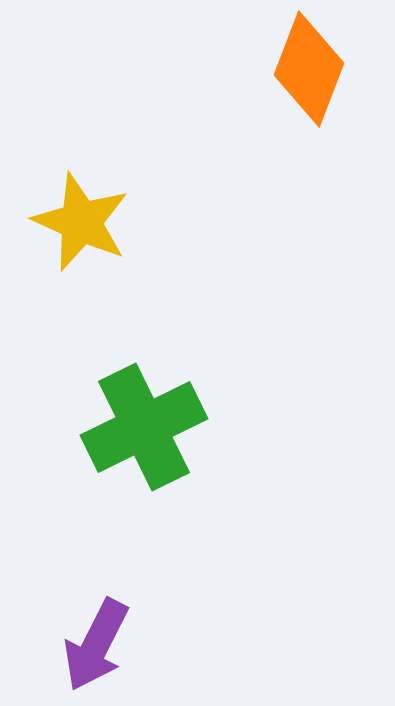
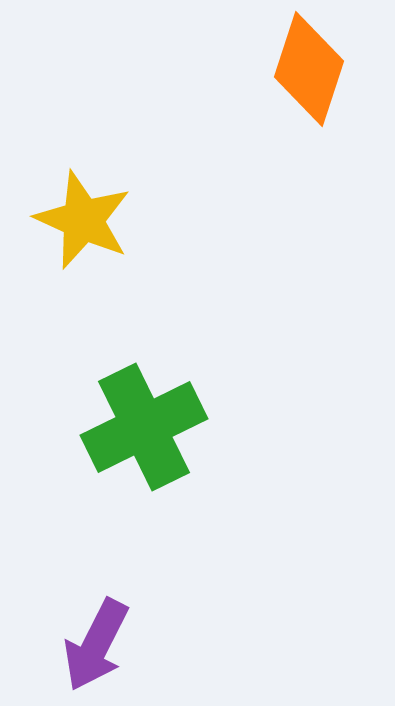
orange diamond: rotated 3 degrees counterclockwise
yellow star: moved 2 px right, 2 px up
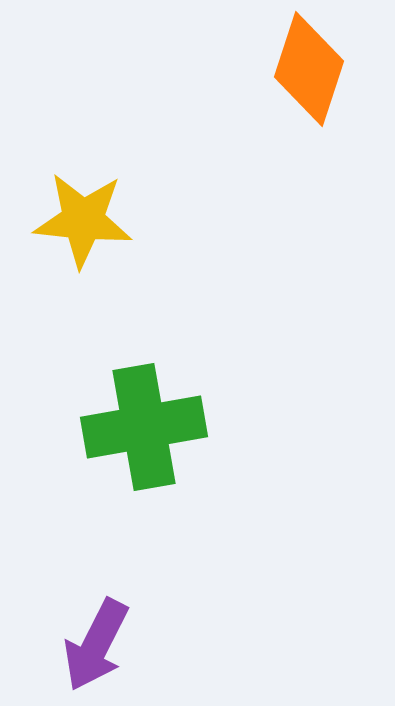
yellow star: rotated 18 degrees counterclockwise
green cross: rotated 16 degrees clockwise
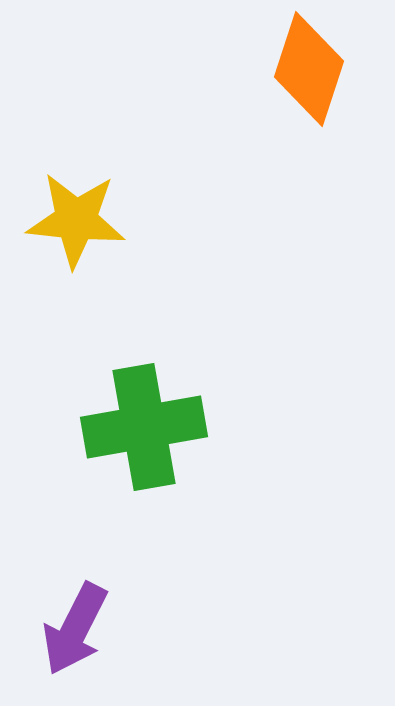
yellow star: moved 7 px left
purple arrow: moved 21 px left, 16 px up
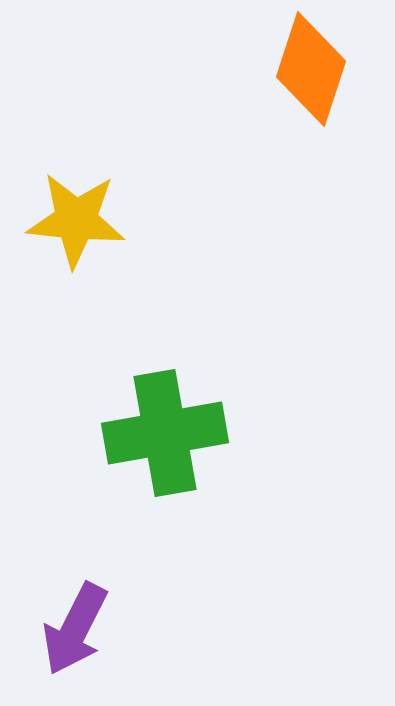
orange diamond: moved 2 px right
green cross: moved 21 px right, 6 px down
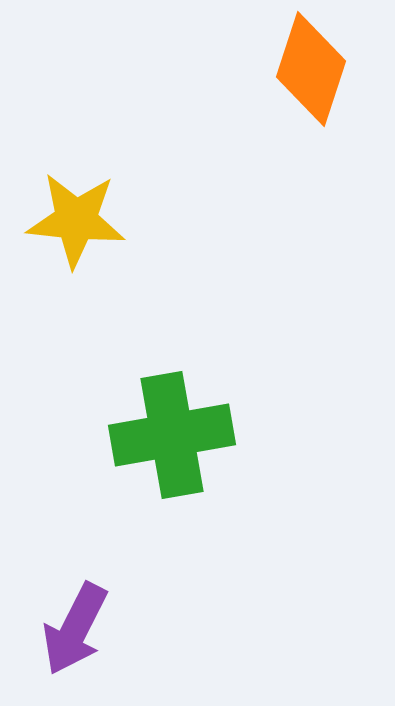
green cross: moved 7 px right, 2 px down
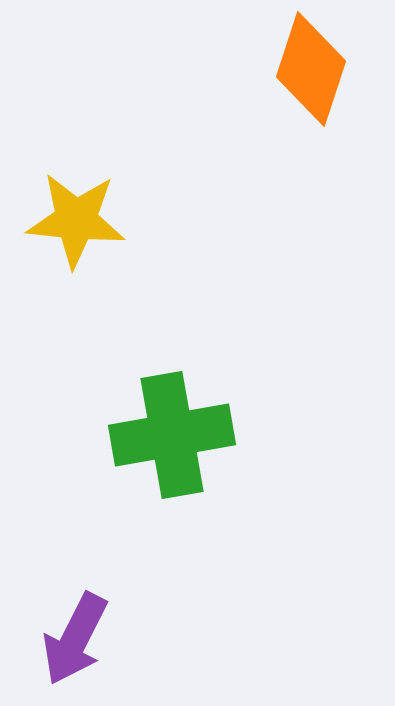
purple arrow: moved 10 px down
